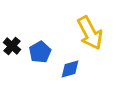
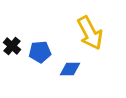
blue pentagon: rotated 25 degrees clockwise
blue diamond: rotated 15 degrees clockwise
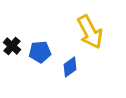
yellow arrow: moved 1 px up
blue diamond: moved 2 px up; rotated 35 degrees counterclockwise
